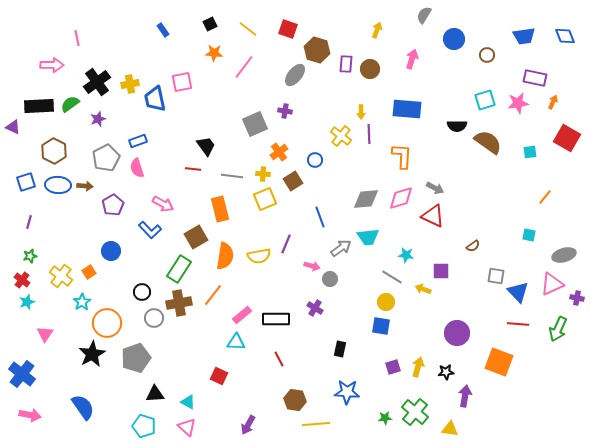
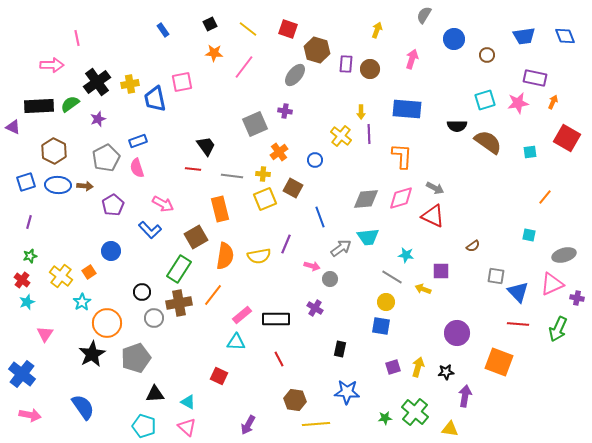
brown square at (293, 181): moved 7 px down; rotated 30 degrees counterclockwise
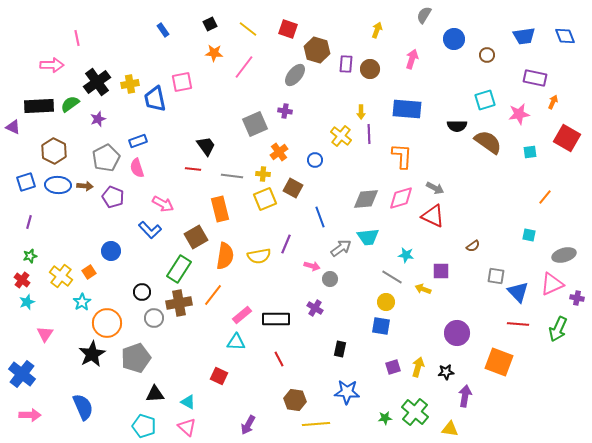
pink star at (518, 103): moved 1 px right, 11 px down
purple pentagon at (113, 205): moved 8 px up; rotated 20 degrees counterclockwise
blue semicircle at (83, 407): rotated 12 degrees clockwise
pink arrow at (30, 415): rotated 10 degrees counterclockwise
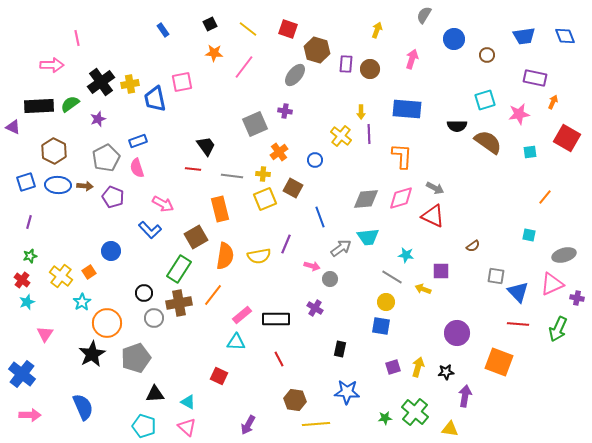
black cross at (97, 82): moved 4 px right
black circle at (142, 292): moved 2 px right, 1 px down
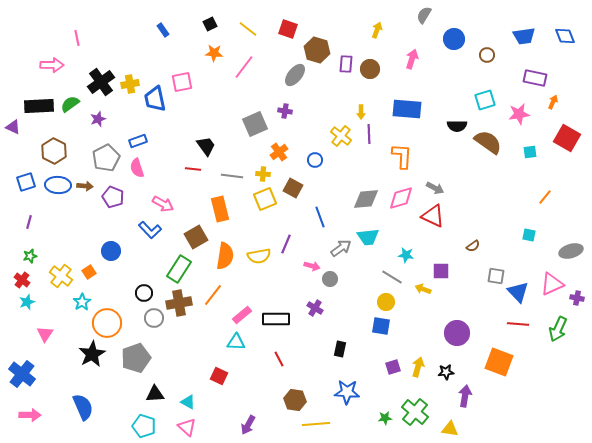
gray ellipse at (564, 255): moved 7 px right, 4 px up
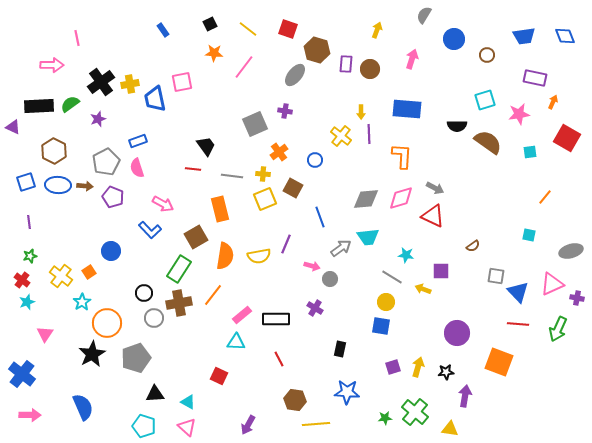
gray pentagon at (106, 158): moved 4 px down
purple line at (29, 222): rotated 24 degrees counterclockwise
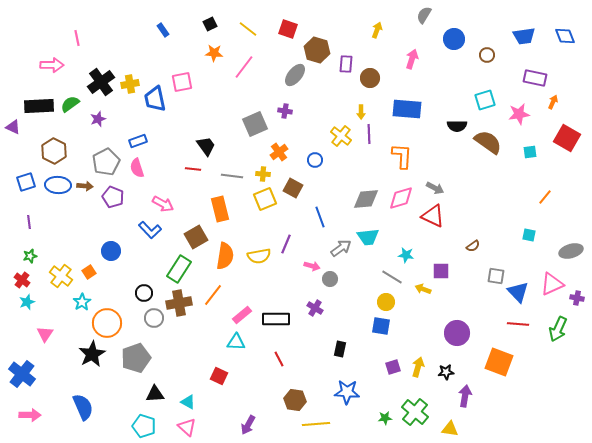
brown circle at (370, 69): moved 9 px down
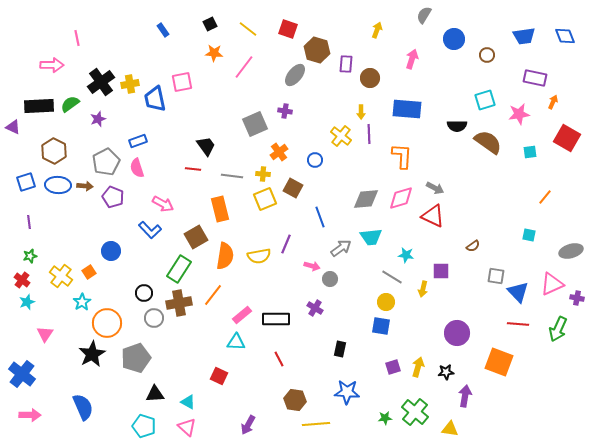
cyan trapezoid at (368, 237): moved 3 px right
yellow arrow at (423, 289): rotated 98 degrees counterclockwise
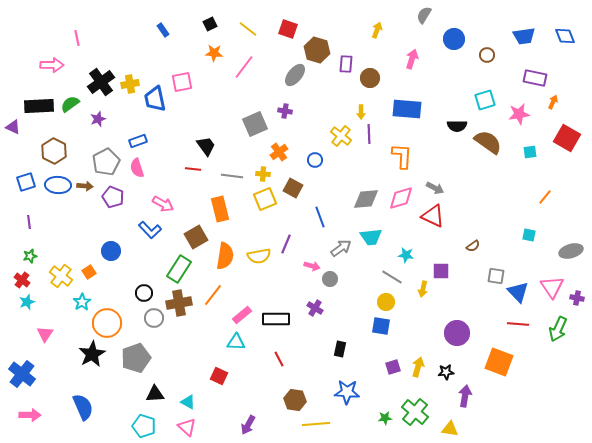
pink triangle at (552, 284): moved 3 px down; rotated 40 degrees counterclockwise
